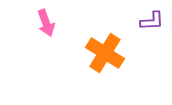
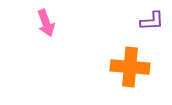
orange cross: moved 25 px right, 14 px down; rotated 27 degrees counterclockwise
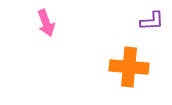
orange cross: moved 1 px left
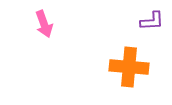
pink arrow: moved 2 px left, 1 px down
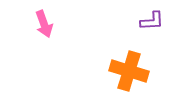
orange cross: moved 4 px down; rotated 12 degrees clockwise
